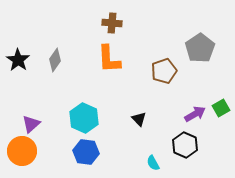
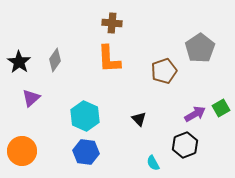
black star: moved 1 px right, 2 px down
cyan hexagon: moved 1 px right, 2 px up
purple triangle: moved 26 px up
black hexagon: rotated 15 degrees clockwise
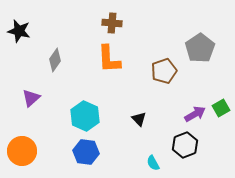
black star: moved 31 px up; rotated 20 degrees counterclockwise
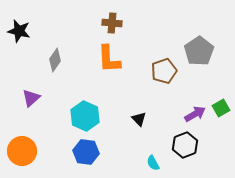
gray pentagon: moved 1 px left, 3 px down
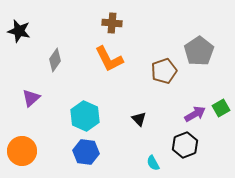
orange L-shape: rotated 24 degrees counterclockwise
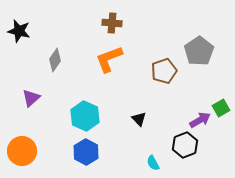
orange L-shape: rotated 96 degrees clockwise
purple arrow: moved 5 px right, 6 px down
blue hexagon: rotated 20 degrees clockwise
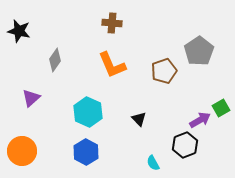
orange L-shape: moved 3 px right, 6 px down; rotated 92 degrees counterclockwise
cyan hexagon: moved 3 px right, 4 px up
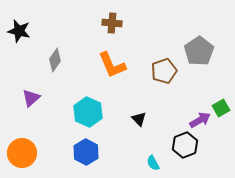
orange circle: moved 2 px down
